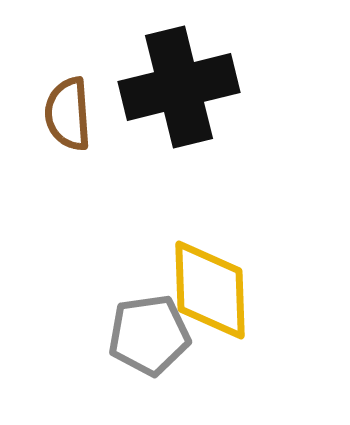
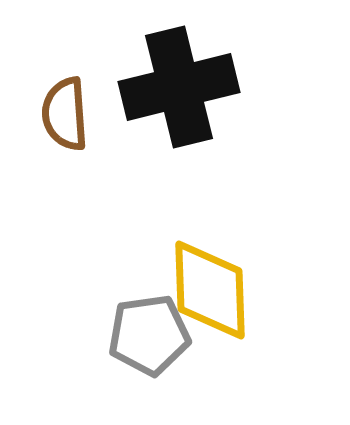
brown semicircle: moved 3 px left
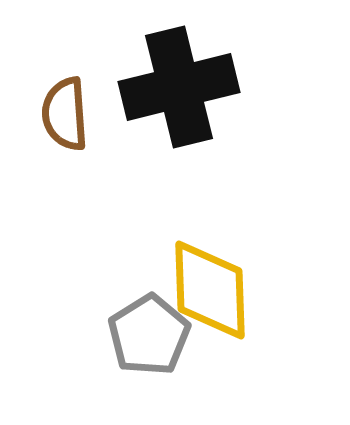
gray pentagon: rotated 24 degrees counterclockwise
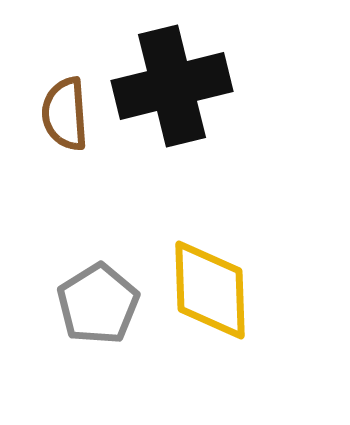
black cross: moved 7 px left, 1 px up
gray pentagon: moved 51 px left, 31 px up
